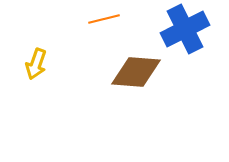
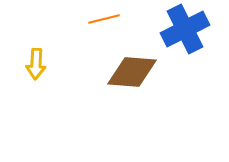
yellow arrow: rotated 16 degrees counterclockwise
brown diamond: moved 4 px left
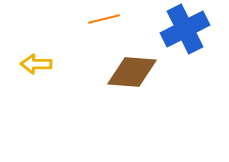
yellow arrow: rotated 88 degrees clockwise
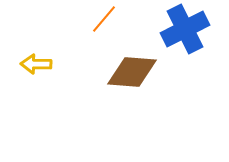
orange line: rotated 36 degrees counterclockwise
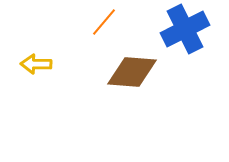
orange line: moved 3 px down
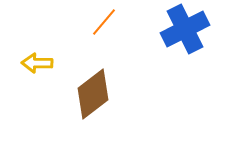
yellow arrow: moved 1 px right, 1 px up
brown diamond: moved 39 px left, 22 px down; rotated 42 degrees counterclockwise
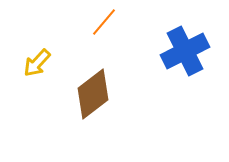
blue cross: moved 22 px down
yellow arrow: rotated 48 degrees counterclockwise
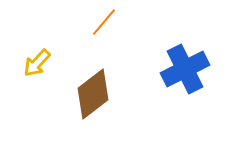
blue cross: moved 18 px down
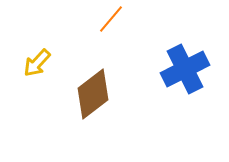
orange line: moved 7 px right, 3 px up
